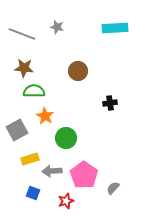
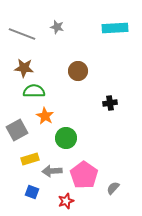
blue square: moved 1 px left, 1 px up
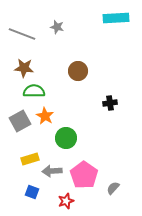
cyan rectangle: moved 1 px right, 10 px up
gray square: moved 3 px right, 9 px up
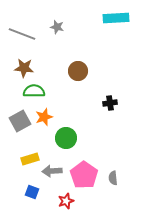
orange star: moved 1 px left, 1 px down; rotated 24 degrees clockwise
gray semicircle: moved 10 px up; rotated 48 degrees counterclockwise
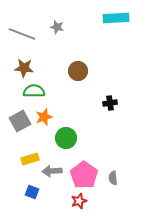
red star: moved 13 px right
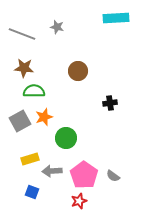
gray semicircle: moved 2 px up; rotated 48 degrees counterclockwise
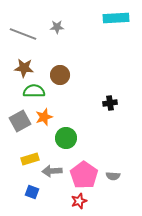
gray star: rotated 16 degrees counterclockwise
gray line: moved 1 px right
brown circle: moved 18 px left, 4 px down
gray semicircle: rotated 32 degrees counterclockwise
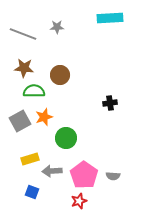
cyan rectangle: moved 6 px left
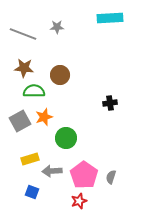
gray semicircle: moved 2 px left, 1 px down; rotated 104 degrees clockwise
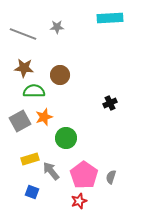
black cross: rotated 16 degrees counterclockwise
gray arrow: moved 1 px left; rotated 54 degrees clockwise
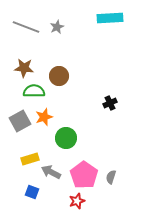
gray star: rotated 24 degrees counterclockwise
gray line: moved 3 px right, 7 px up
brown circle: moved 1 px left, 1 px down
gray arrow: moved 1 px down; rotated 24 degrees counterclockwise
red star: moved 2 px left
